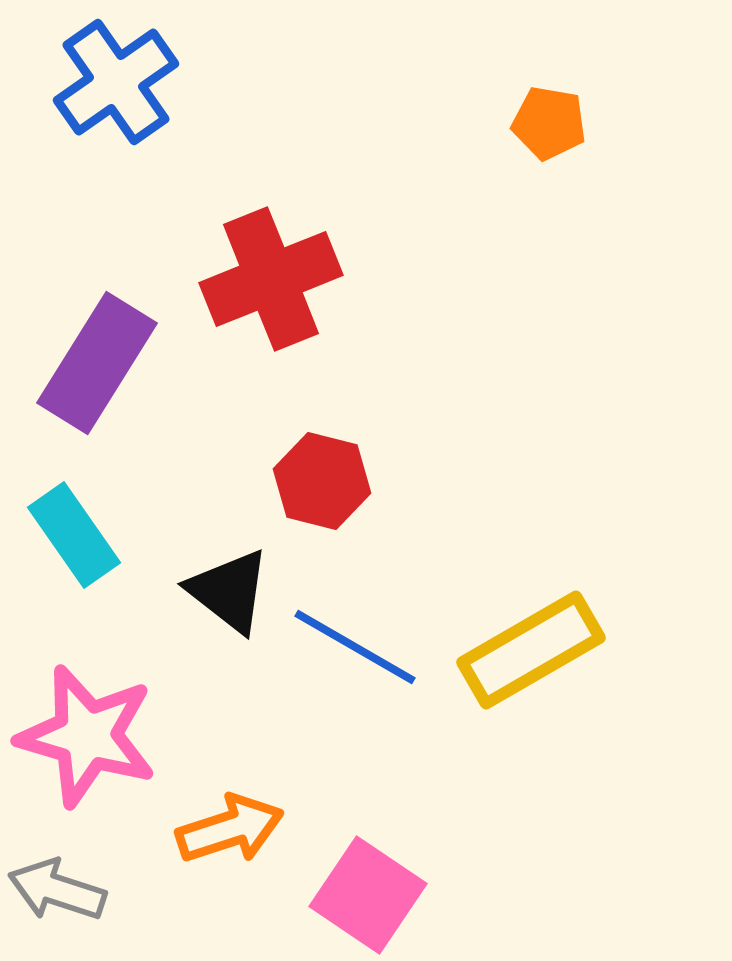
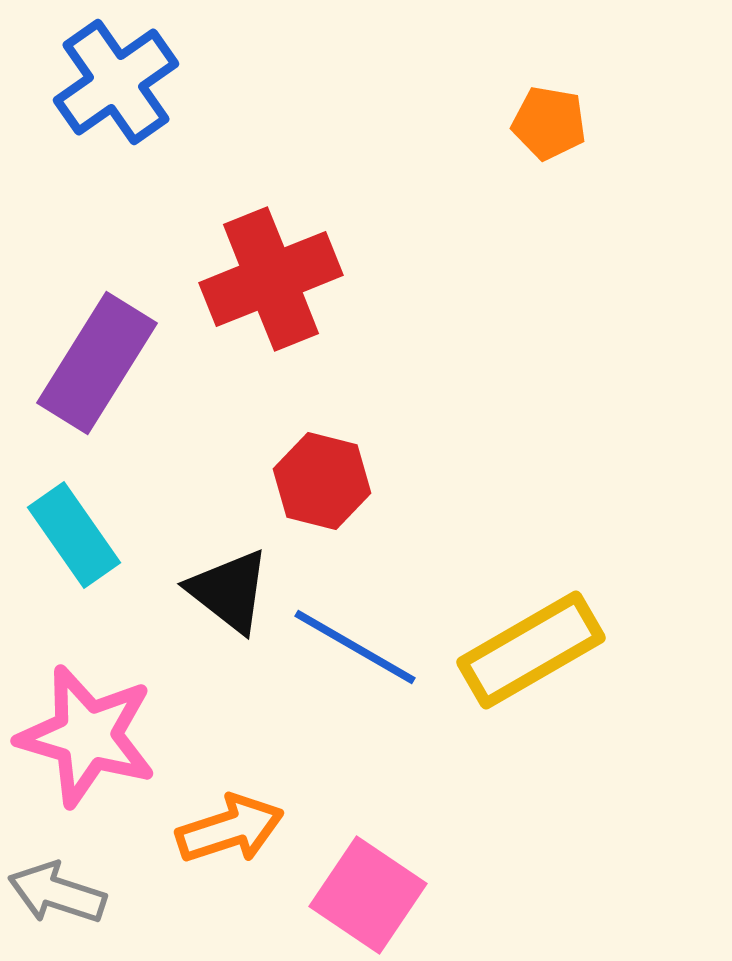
gray arrow: moved 3 px down
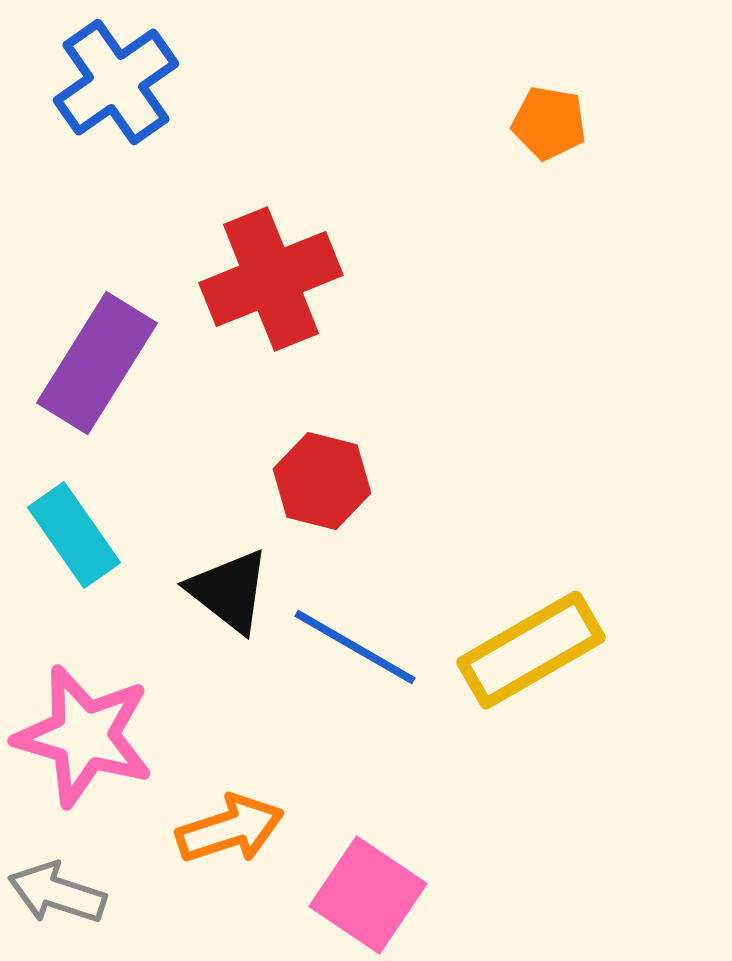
pink star: moved 3 px left
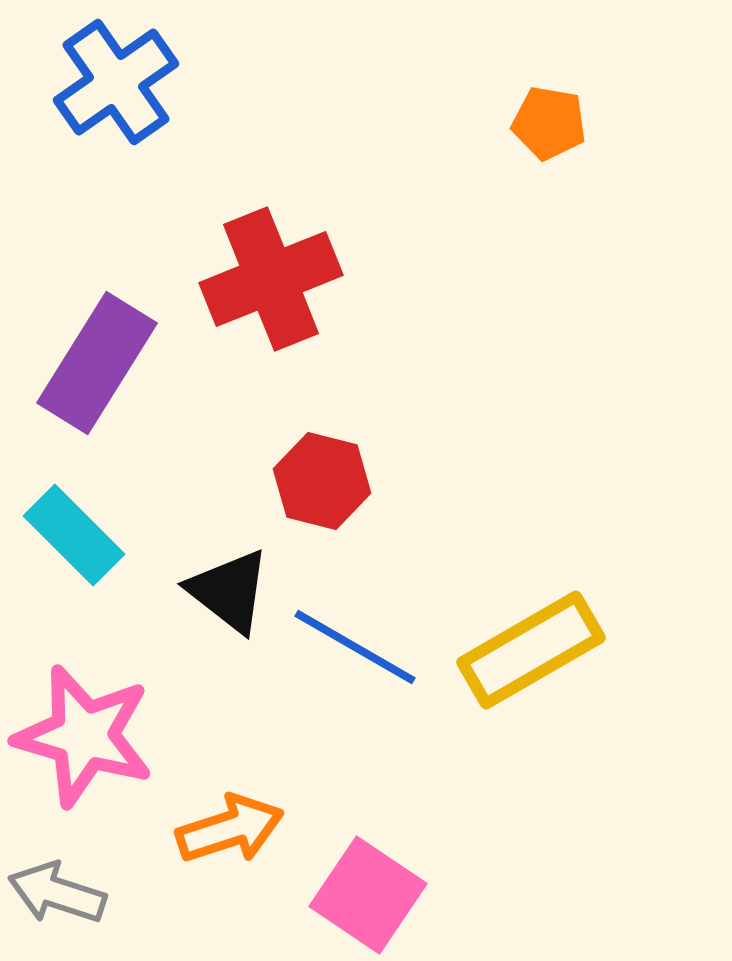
cyan rectangle: rotated 10 degrees counterclockwise
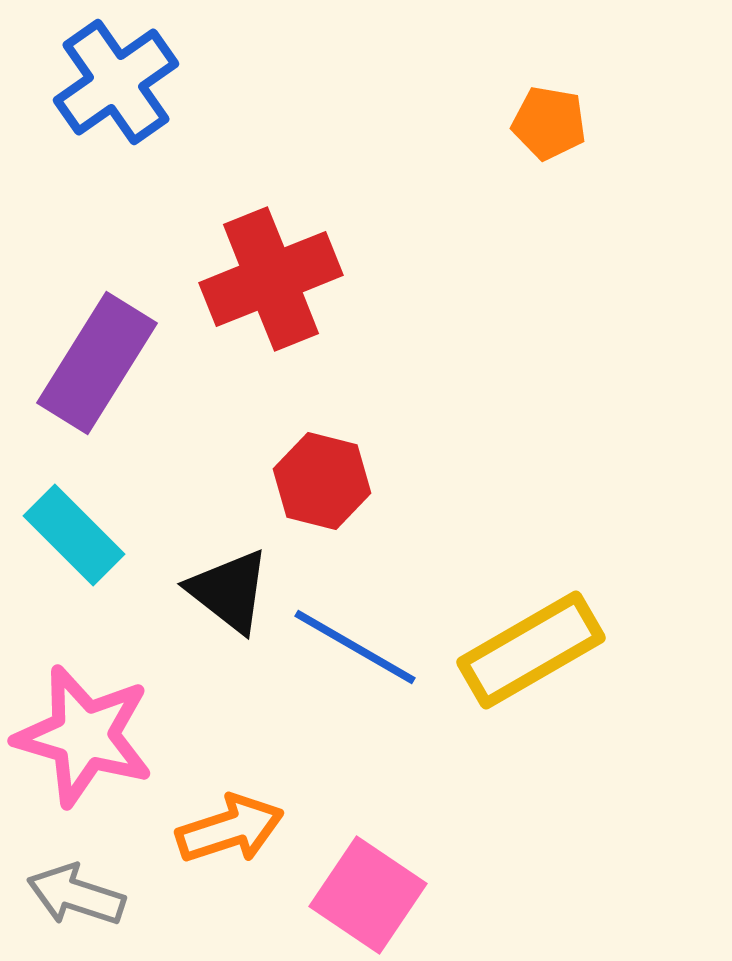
gray arrow: moved 19 px right, 2 px down
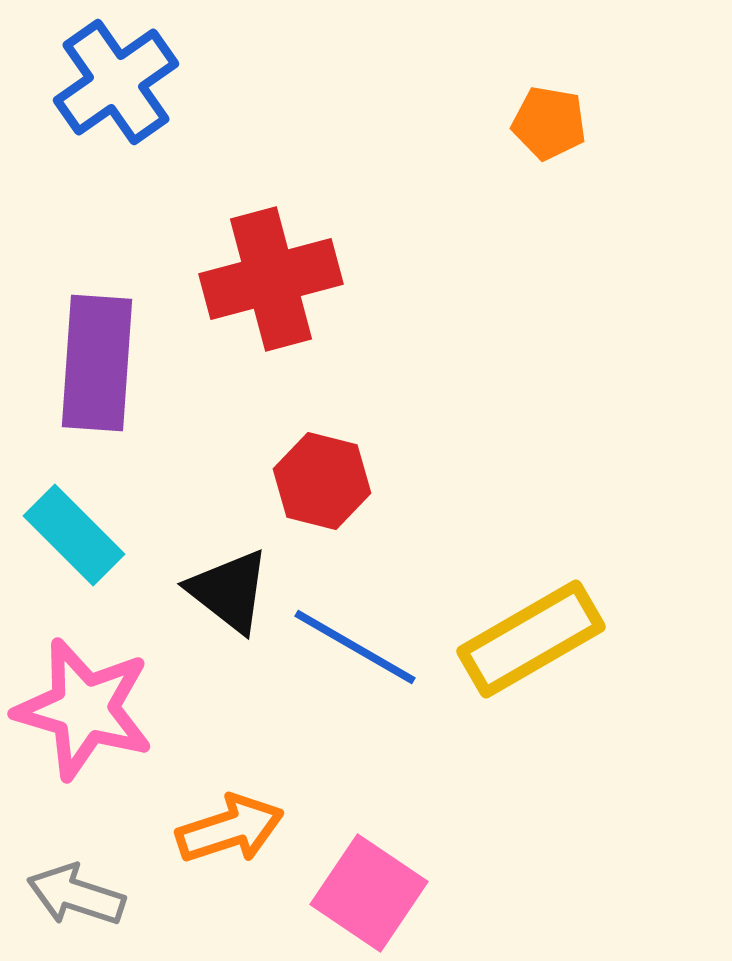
red cross: rotated 7 degrees clockwise
purple rectangle: rotated 28 degrees counterclockwise
yellow rectangle: moved 11 px up
pink star: moved 27 px up
pink square: moved 1 px right, 2 px up
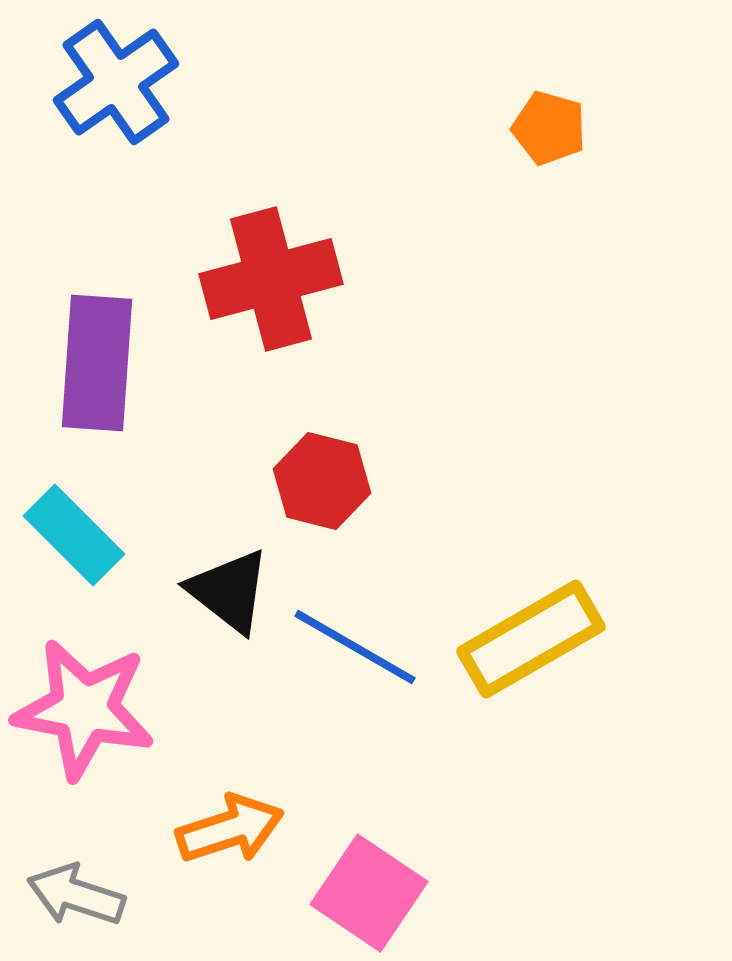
orange pentagon: moved 5 px down; rotated 6 degrees clockwise
pink star: rotated 5 degrees counterclockwise
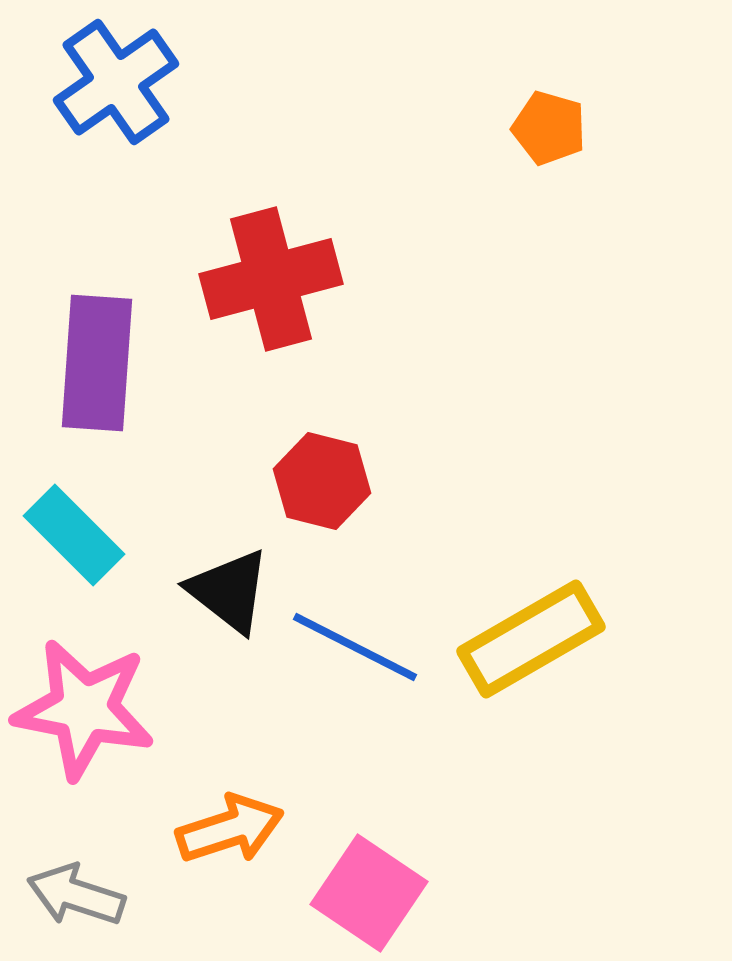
blue line: rotated 3 degrees counterclockwise
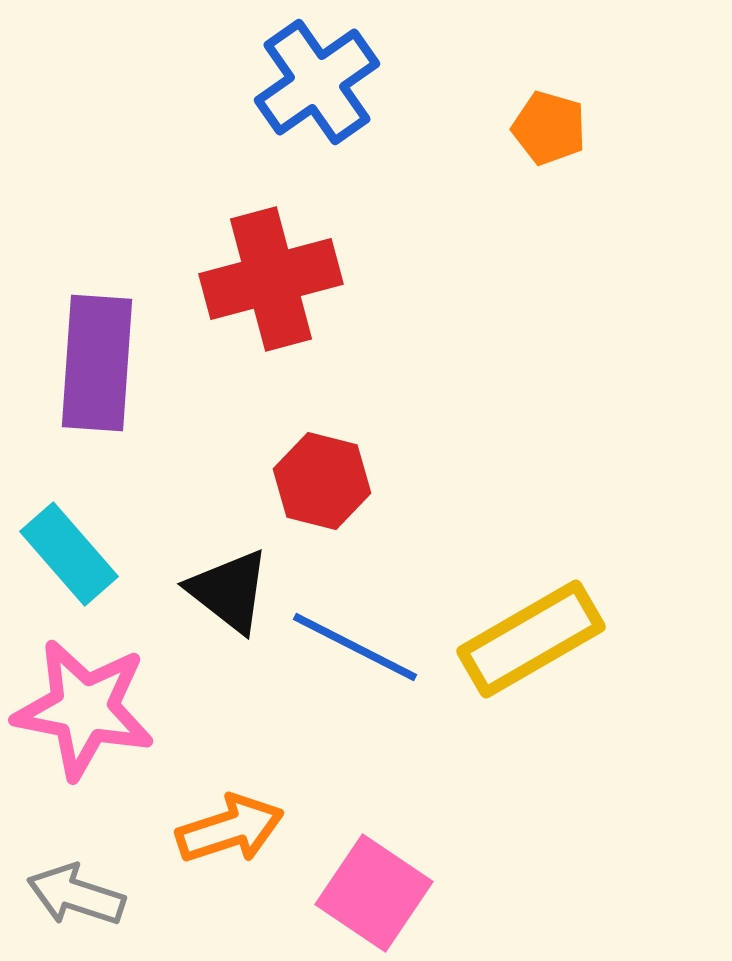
blue cross: moved 201 px right
cyan rectangle: moved 5 px left, 19 px down; rotated 4 degrees clockwise
pink square: moved 5 px right
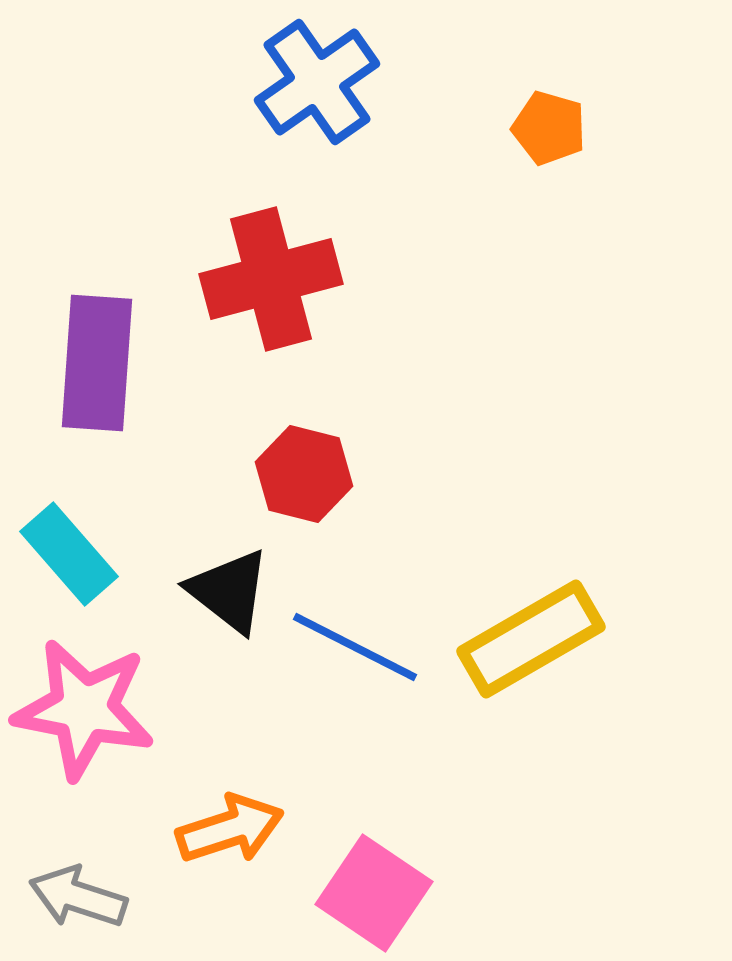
red hexagon: moved 18 px left, 7 px up
gray arrow: moved 2 px right, 2 px down
